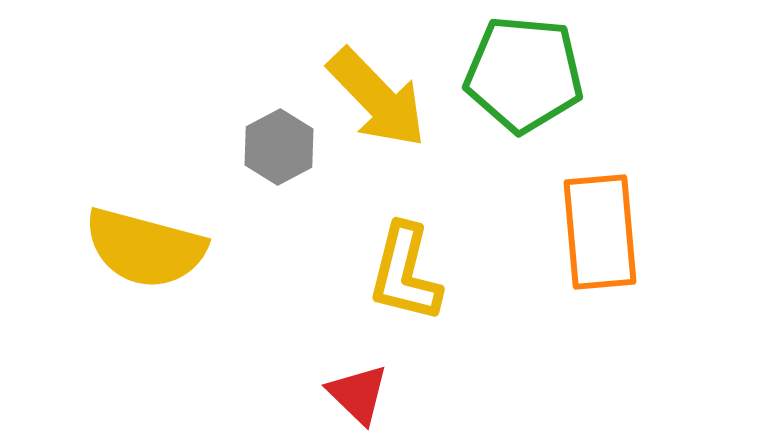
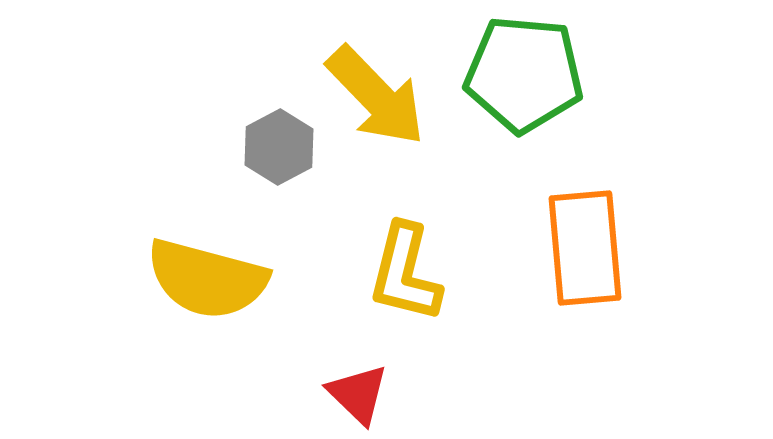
yellow arrow: moved 1 px left, 2 px up
orange rectangle: moved 15 px left, 16 px down
yellow semicircle: moved 62 px right, 31 px down
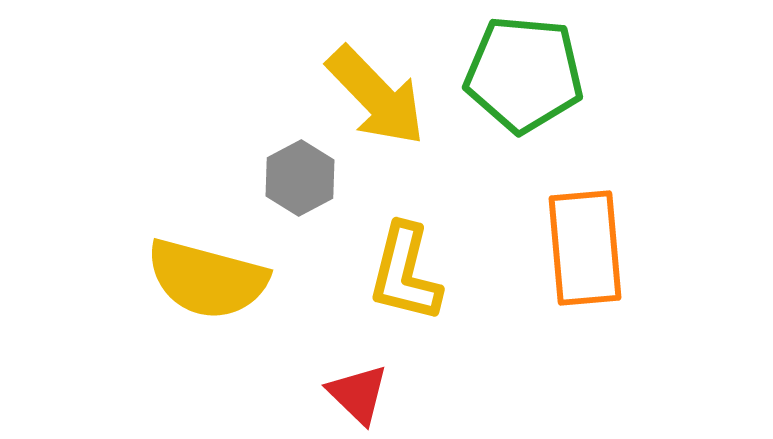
gray hexagon: moved 21 px right, 31 px down
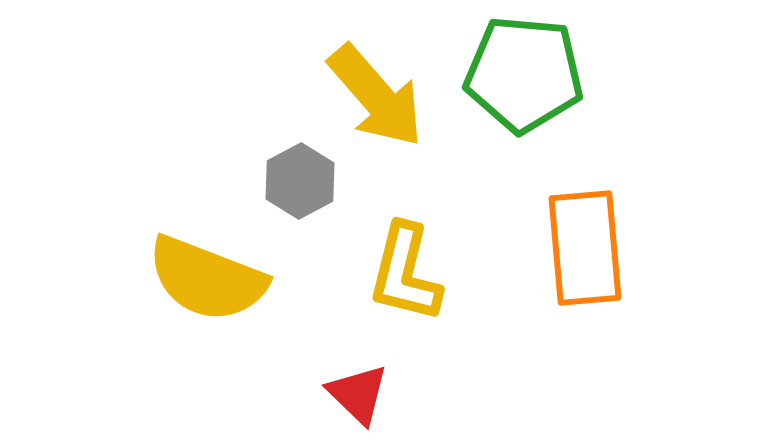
yellow arrow: rotated 3 degrees clockwise
gray hexagon: moved 3 px down
yellow semicircle: rotated 6 degrees clockwise
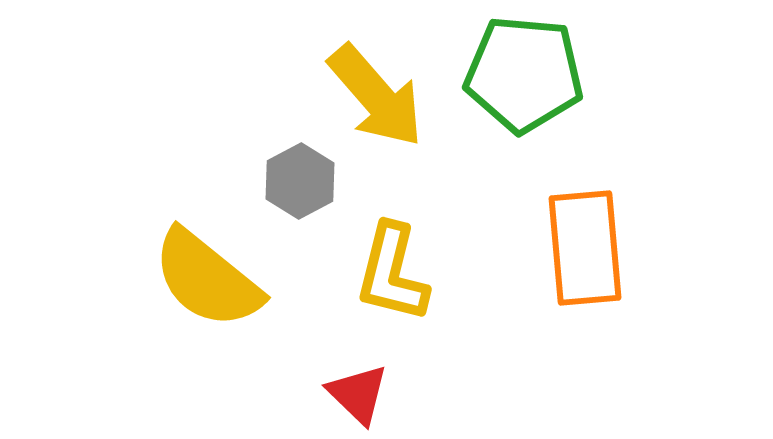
yellow L-shape: moved 13 px left
yellow semicircle: rotated 18 degrees clockwise
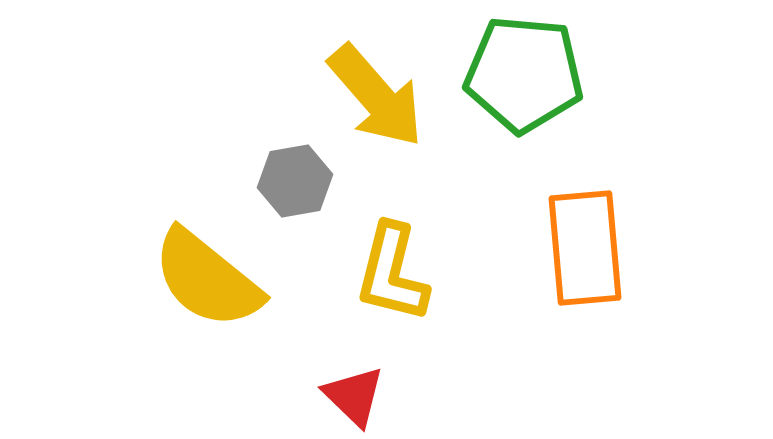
gray hexagon: moved 5 px left; rotated 18 degrees clockwise
red triangle: moved 4 px left, 2 px down
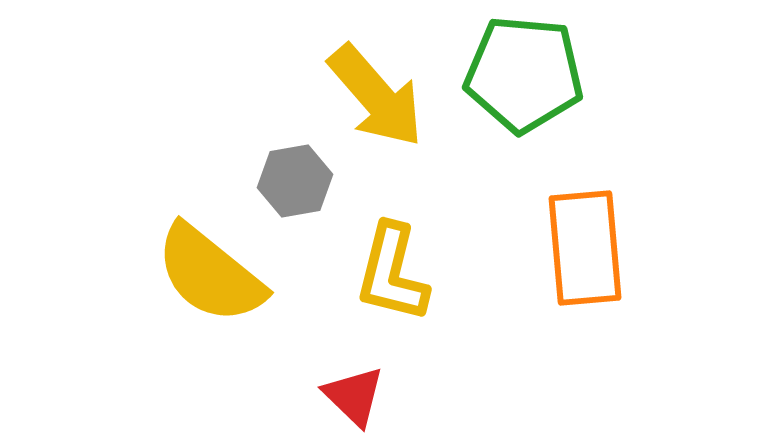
yellow semicircle: moved 3 px right, 5 px up
